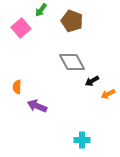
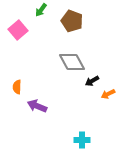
pink square: moved 3 px left, 2 px down
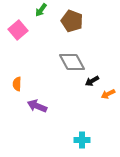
orange semicircle: moved 3 px up
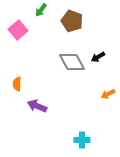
black arrow: moved 6 px right, 24 px up
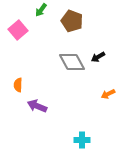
orange semicircle: moved 1 px right, 1 px down
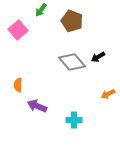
gray diamond: rotated 12 degrees counterclockwise
cyan cross: moved 8 px left, 20 px up
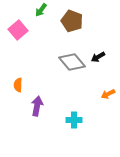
purple arrow: rotated 78 degrees clockwise
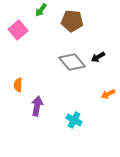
brown pentagon: rotated 15 degrees counterclockwise
cyan cross: rotated 28 degrees clockwise
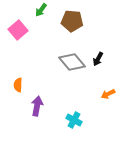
black arrow: moved 2 px down; rotated 32 degrees counterclockwise
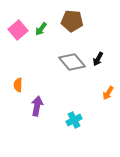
green arrow: moved 19 px down
orange arrow: moved 1 px up; rotated 32 degrees counterclockwise
cyan cross: rotated 35 degrees clockwise
